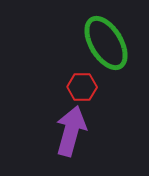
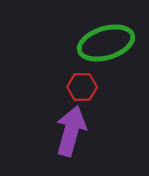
green ellipse: rotated 76 degrees counterclockwise
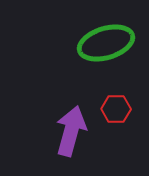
red hexagon: moved 34 px right, 22 px down
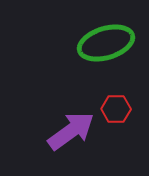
purple arrow: rotated 39 degrees clockwise
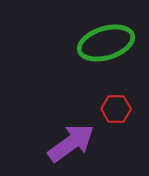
purple arrow: moved 12 px down
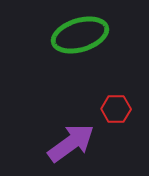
green ellipse: moved 26 px left, 8 px up
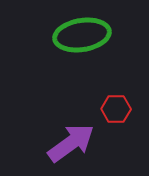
green ellipse: moved 2 px right; rotated 8 degrees clockwise
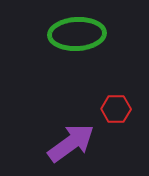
green ellipse: moved 5 px left, 1 px up; rotated 6 degrees clockwise
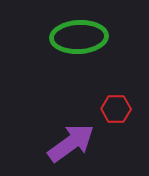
green ellipse: moved 2 px right, 3 px down
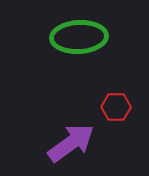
red hexagon: moved 2 px up
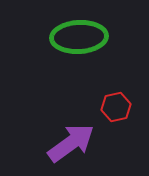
red hexagon: rotated 12 degrees counterclockwise
